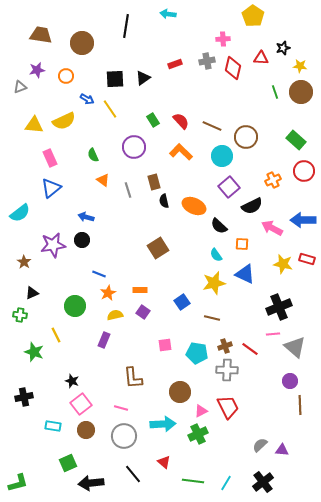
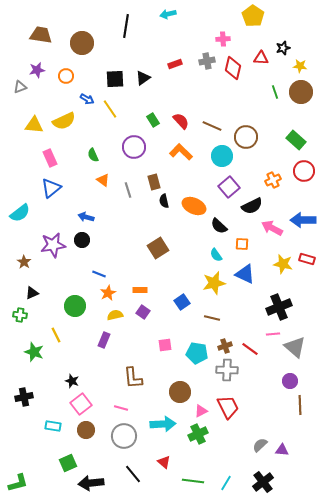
cyan arrow at (168, 14): rotated 21 degrees counterclockwise
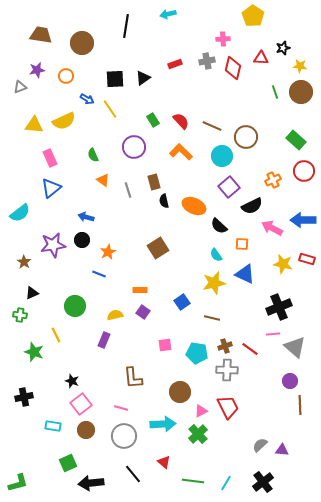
orange star at (108, 293): moved 41 px up
green cross at (198, 434): rotated 18 degrees counterclockwise
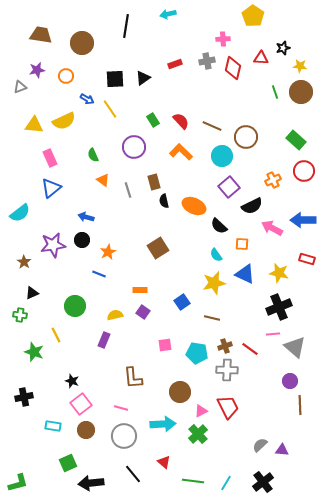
yellow star at (283, 264): moved 4 px left, 9 px down
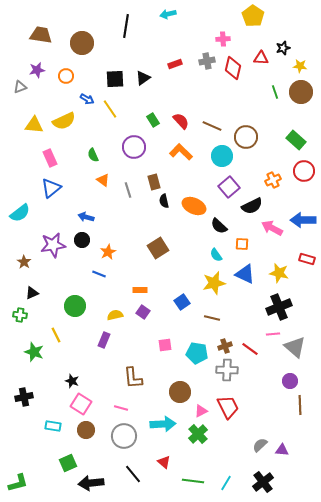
pink square at (81, 404): rotated 20 degrees counterclockwise
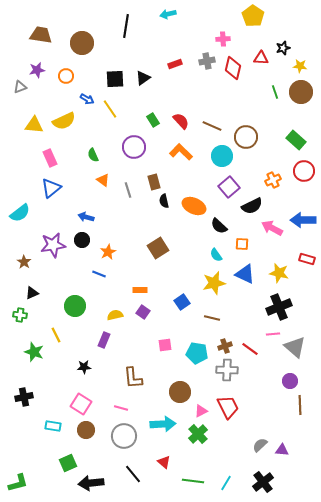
black star at (72, 381): moved 12 px right, 14 px up; rotated 24 degrees counterclockwise
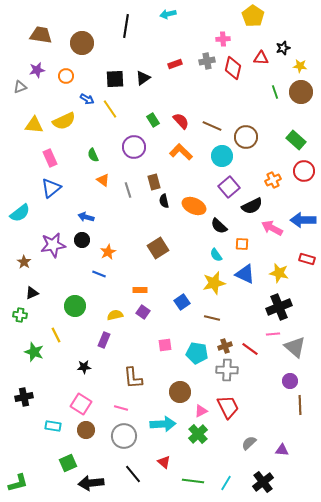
gray semicircle at (260, 445): moved 11 px left, 2 px up
